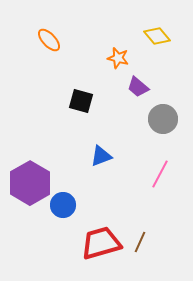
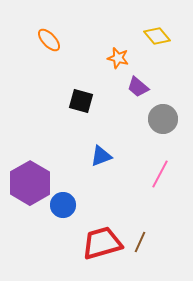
red trapezoid: moved 1 px right
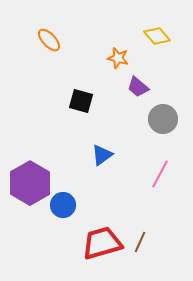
blue triangle: moved 1 px right, 1 px up; rotated 15 degrees counterclockwise
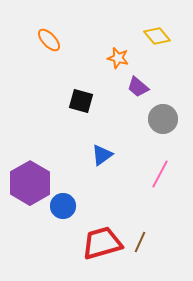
blue circle: moved 1 px down
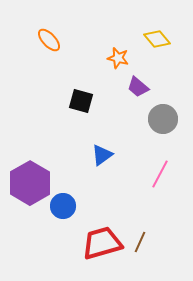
yellow diamond: moved 3 px down
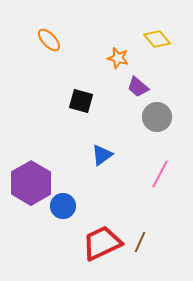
gray circle: moved 6 px left, 2 px up
purple hexagon: moved 1 px right
red trapezoid: rotated 9 degrees counterclockwise
